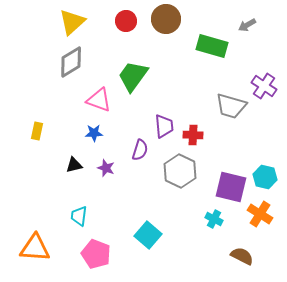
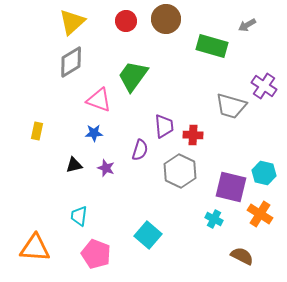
cyan hexagon: moved 1 px left, 4 px up
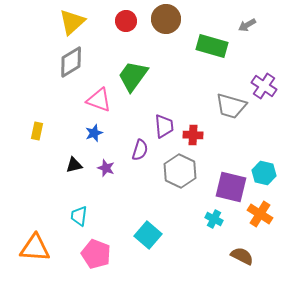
blue star: rotated 18 degrees counterclockwise
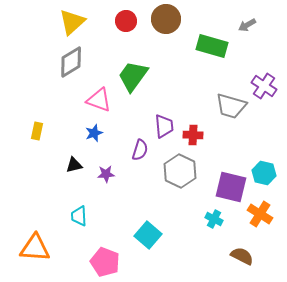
purple star: moved 6 px down; rotated 24 degrees counterclockwise
cyan trapezoid: rotated 10 degrees counterclockwise
pink pentagon: moved 9 px right, 8 px down
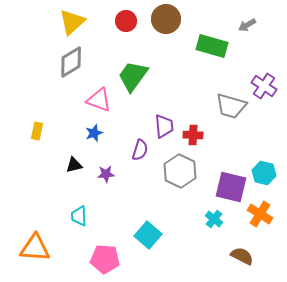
cyan cross: rotated 12 degrees clockwise
pink pentagon: moved 3 px up; rotated 16 degrees counterclockwise
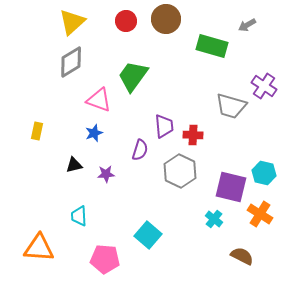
orange triangle: moved 4 px right
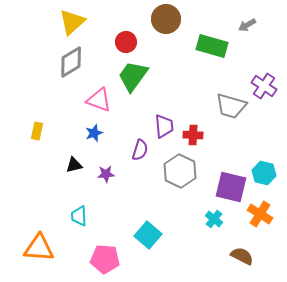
red circle: moved 21 px down
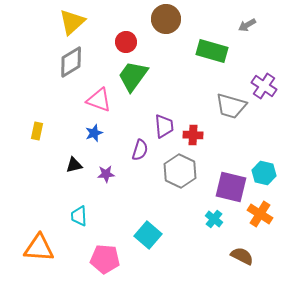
green rectangle: moved 5 px down
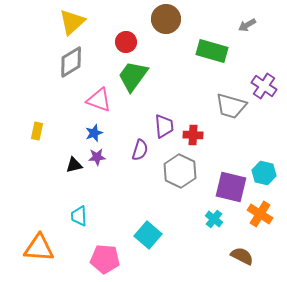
purple star: moved 9 px left, 17 px up
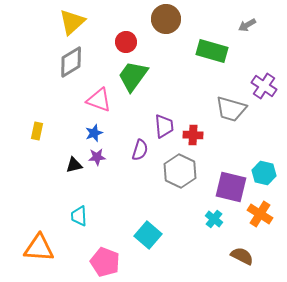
gray trapezoid: moved 3 px down
pink pentagon: moved 3 px down; rotated 16 degrees clockwise
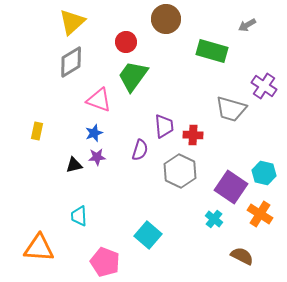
purple square: rotated 20 degrees clockwise
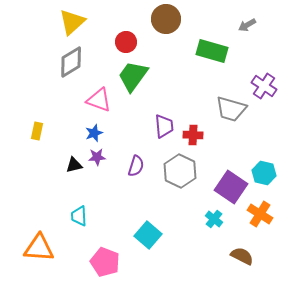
purple semicircle: moved 4 px left, 16 px down
